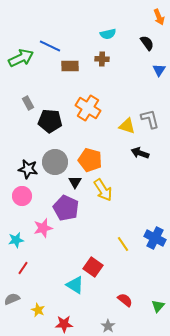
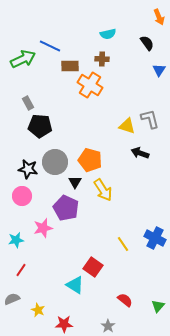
green arrow: moved 2 px right, 1 px down
orange cross: moved 2 px right, 23 px up
black pentagon: moved 10 px left, 5 px down
red line: moved 2 px left, 2 px down
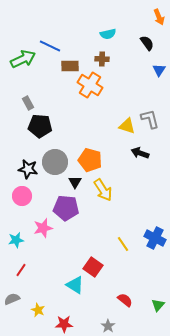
purple pentagon: rotated 20 degrees counterclockwise
green triangle: moved 1 px up
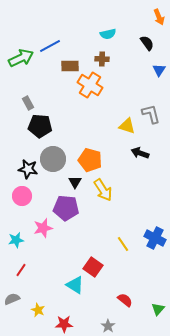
blue line: rotated 55 degrees counterclockwise
green arrow: moved 2 px left, 1 px up
gray L-shape: moved 1 px right, 5 px up
gray circle: moved 2 px left, 3 px up
green triangle: moved 4 px down
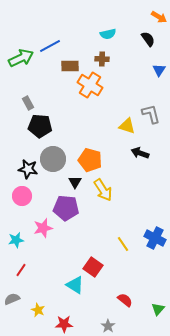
orange arrow: rotated 35 degrees counterclockwise
black semicircle: moved 1 px right, 4 px up
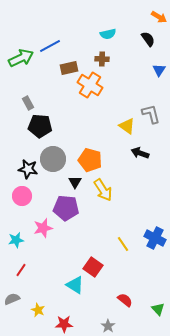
brown rectangle: moved 1 px left, 2 px down; rotated 12 degrees counterclockwise
yellow triangle: rotated 18 degrees clockwise
green triangle: rotated 24 degrees counterclockwise
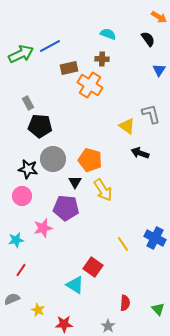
cyan semicircle: rotated 147 degrees counterclockwise
green arrow: moved 4 px up
red semicircle: moved 3 px down; rotated 56 degrees clockwise
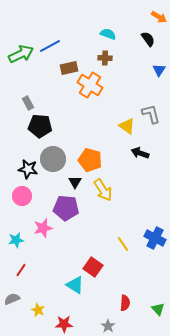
brown cross: moved 3 px right, 1 px up
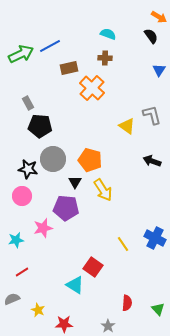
black semicircle: moved 3 px right, 3 px up
orange cross: moved 2 px right, 3 px down; rotated 10 degrees clockwise
gray L-shape: moved 1 px right, 1 px down
black arrow: moved 12 px right, 8 px down
red line: moved 1 px right, 2 px down; rotated 24 degrees clockwise
red semicircle: moved 2 px right
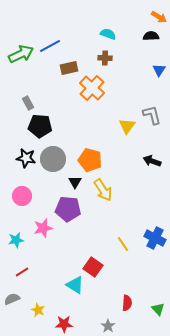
black semicircle: rotated 56 degrees counterclockwise
yellow triangle: rotated 30 degrees clockwise
black star: moved 2 px left, 11 px up
purple pentagon: moved 2 px right, 1 px down
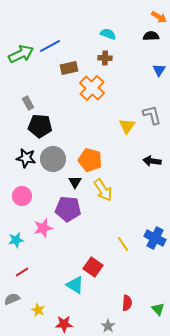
black arrow: rotated 12 degrees counterclockwise
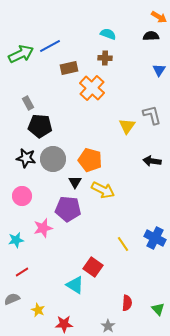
yellow arrow: rotated 30 degrees counterclockwise
